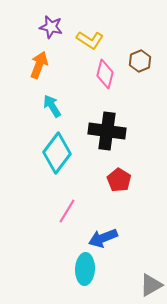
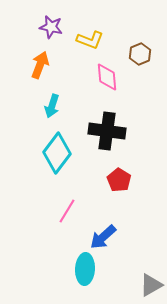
yellow L-shape: rotated 12 degrees counterclockwise
brown hexagon: moved 7 px up
orange arrow: moved 1 px right
pink diamond: moved 2 px right, 3 px down; rotated 20 degrees counterclockwise
cyan arrow: rotated 130 degrees counterclockwise
blue arrow: moved 1 px up; rotated 20 degrees counterclockwise
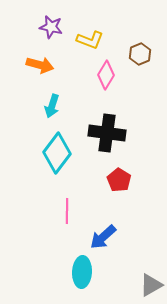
orange arrow: rotated 84 degrees clockwise
pink diamond: moved 1 px left, 2 px up; rotated 36 degrees clockwise
black cross: moved 2 px down
pink line: rotated 30 degrees counterclockwise
cyan ellipse: moved 3 px left, 3 px down
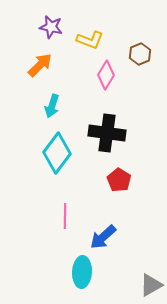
orange arrow: rotated 60 degrees counterclockwise
pink line: moved 2 px left, 5 px down
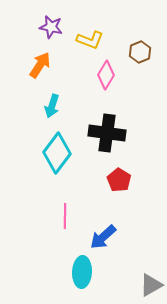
brown hexagon: moved 2 px up
orange arrow: rotated 12 degrees counterclockwise
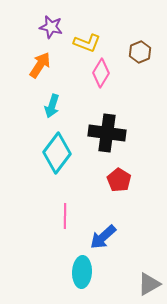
yellow L-shape: moved 3 px left, 3 px down
pink diamond: moved 5 px left, 2 px up
gray triangle: moved 2 px left, 1 px up
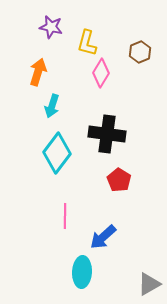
yellow L-shape: rotated 84 degrees clockwise
orange arrow: moved 2 px left, 7 px down; rotated 16 degrees counterclockwise
black cross: moved 1 px down
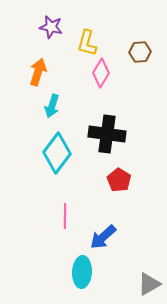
brown hexagon: rotated 20 degrees clockwise
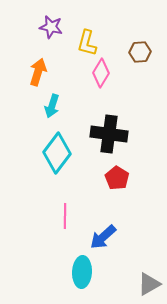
black cross: moved 2 px right
red pentagon: moved 2 px left, 2 px up
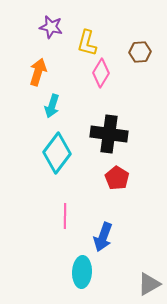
blue arrow: rotated 28 degrees counterclockwise
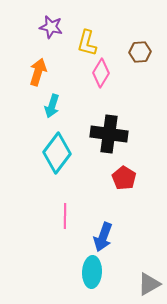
red pentagon: moved 7 px right
cyan ellipse: moved 10 px right
